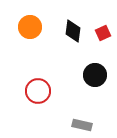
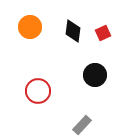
gray rectangle: rotated 60 degrees counterclockwise
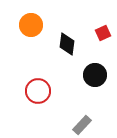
orange circle: moved 1 px right, 2 px up
black diamond: moved 6 px left, 13 px down
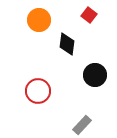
orange circle: moved 8 px right, 5 px up
red square: moved 14 px left, 18 px up; rotated 28 degrees counterclockwise
